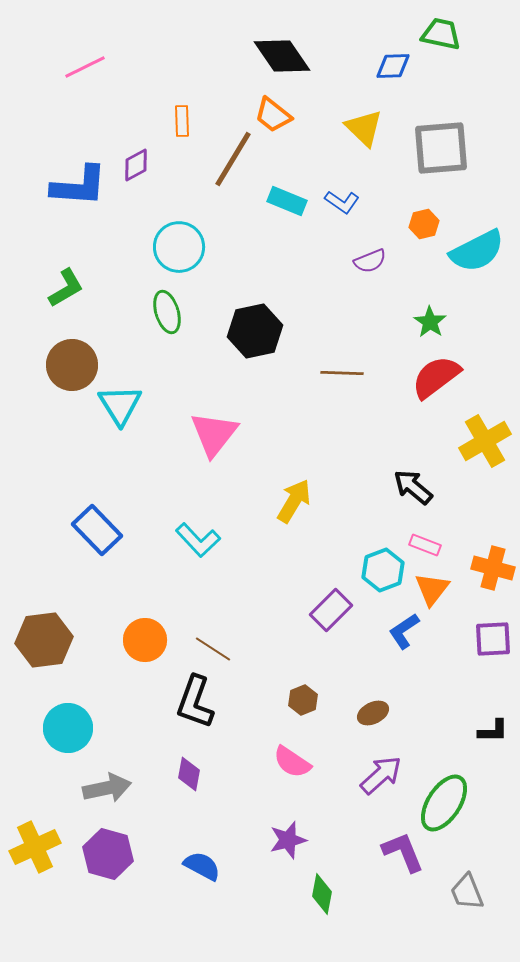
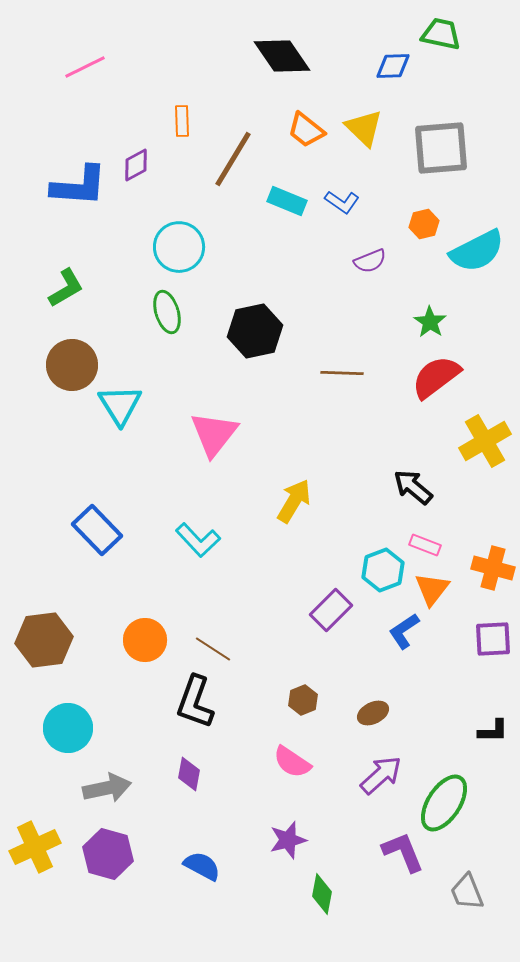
orange trapezoid at (273, 115): moved 33 px right, 15 px down
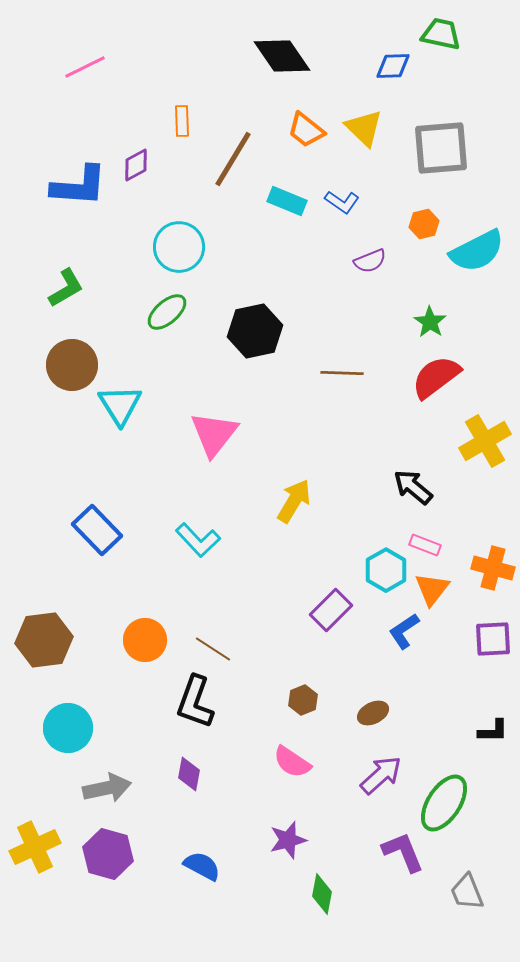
green ellipse at (167, 312): rotated 66 degrees clockwise
cyan hexagon at (383, 570): moved 3 px right; rotated 9 degrees counterclockwise
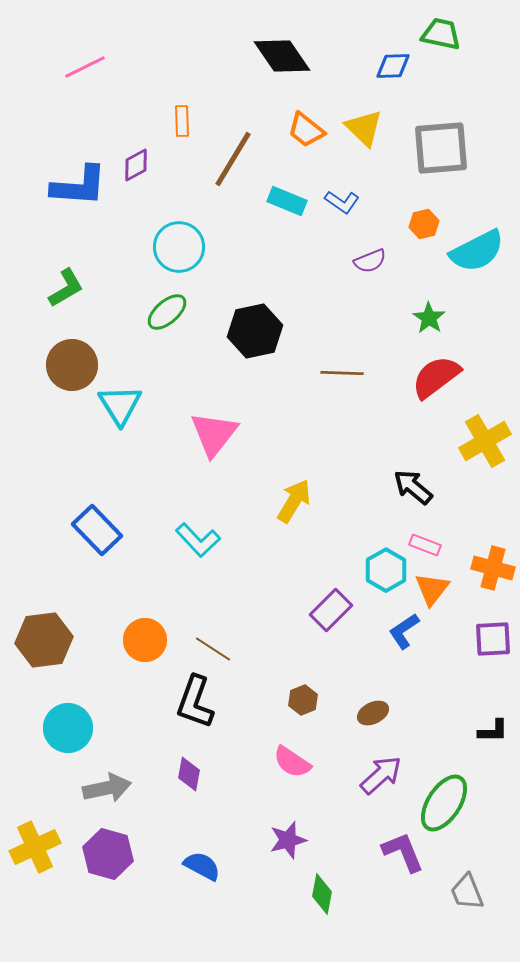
green star at (430, 322): moved 1 px left, 4 px up
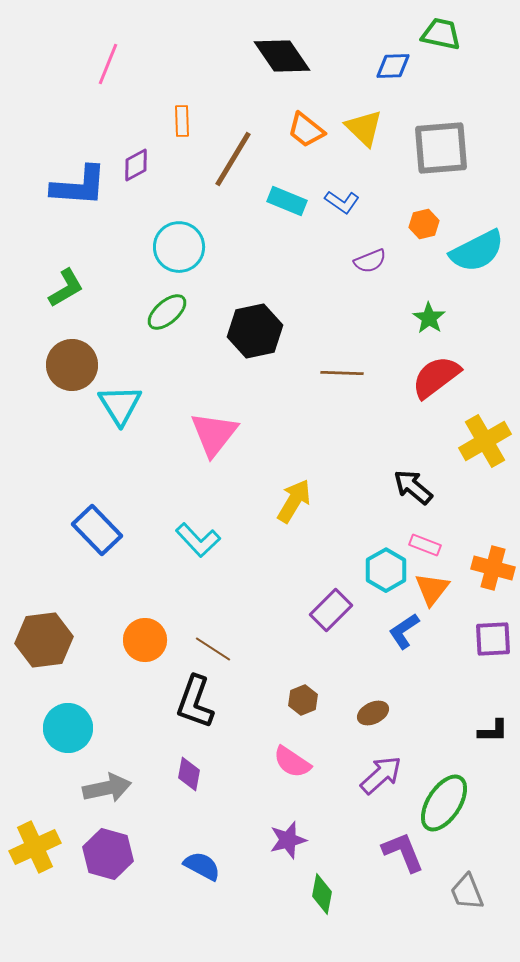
pink line at (85, 67): moved 23 px right, 3 px up; rotated 42 degrees counterclockwise
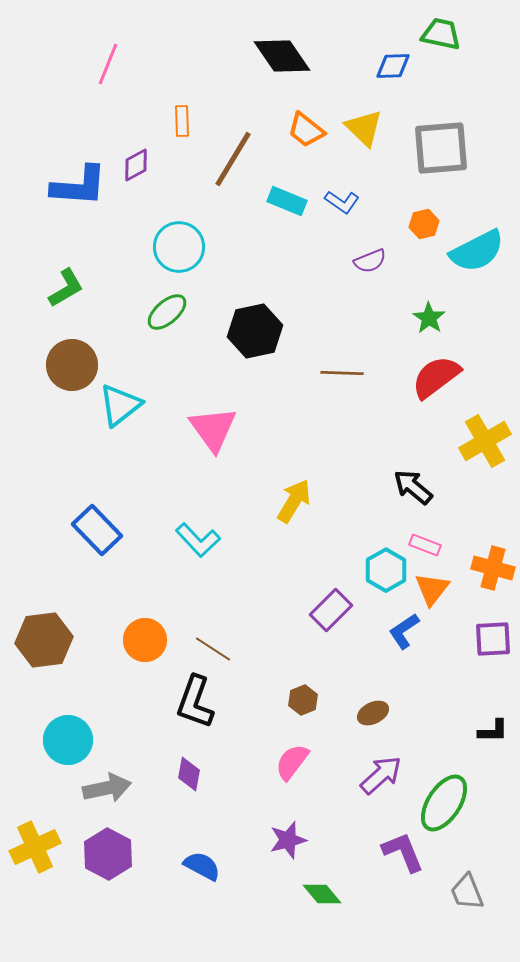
cyan triangle at (120, 405): rotated 24 degrees clockwise
pink triangle at (214, 434): moved 1 px left, 5 px up; rotated 14 degrees counterclockwise
cyan circle at (68, 728): moved 12 px down
pink semicircle at (292, 762): rotated 93 degrees clockwise
purple hexagon at (108, 854): rotated 12 degrees clockwise
green diamond at (322, 894): rotated 51 degrees counterclockwise
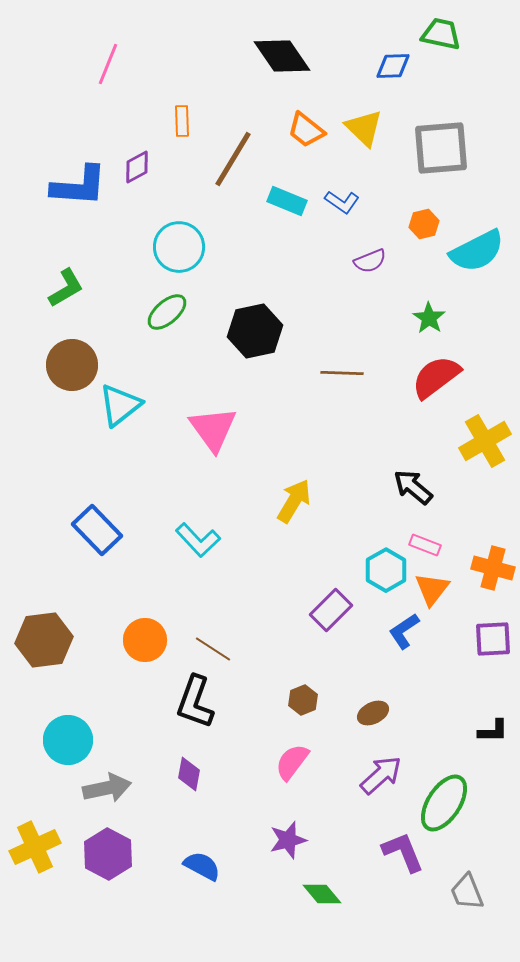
purple diamond at (136, 165): moved 1 px right, 2 px down
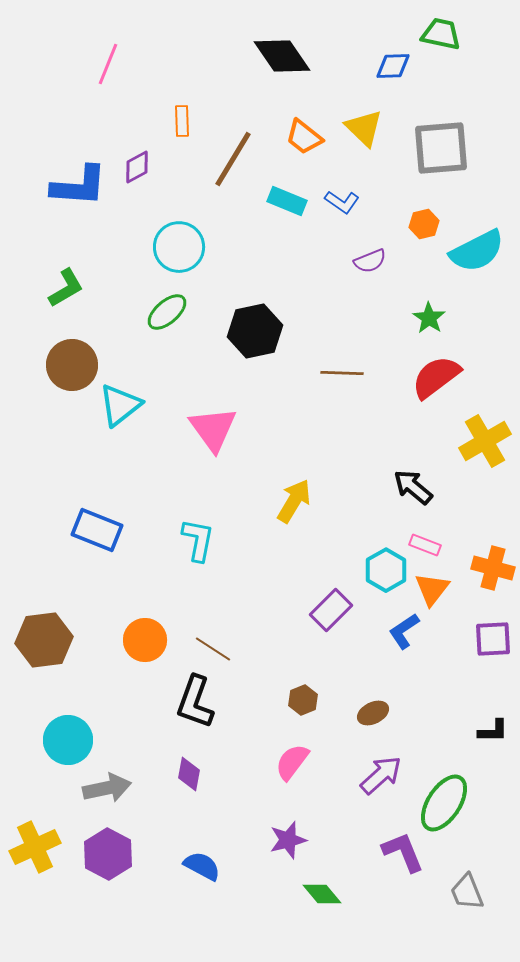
orange trapezoid at (306, 130): moved 2 px left, 7 px down
blue rectangle at (97, 530): rotated 24 degrees counterclockwise
cyan L-shape at (198, 540): rotated 126 degrees counterclockwise
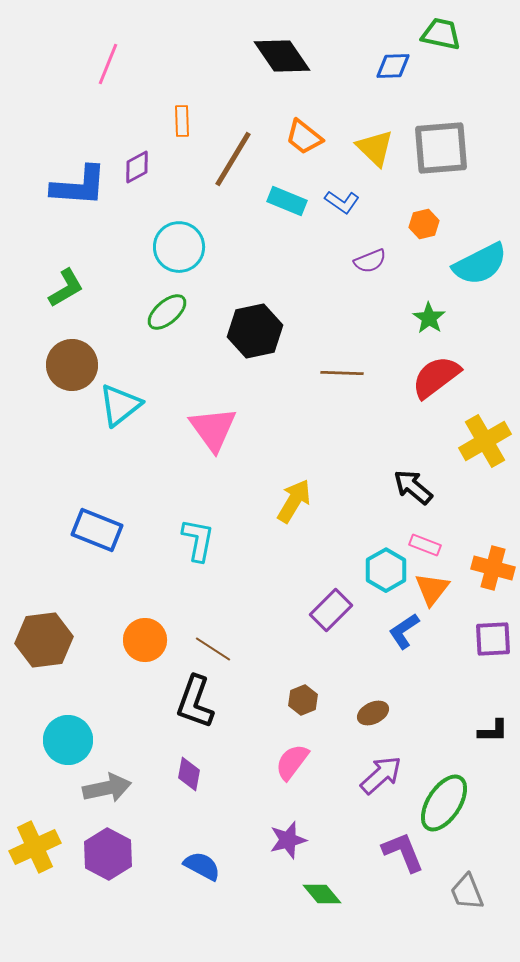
yellow triangle at (364, 128): moved 11 px right, 20 px down
cyan semicircle at (477, 251): moved 3 px right, 13 px down
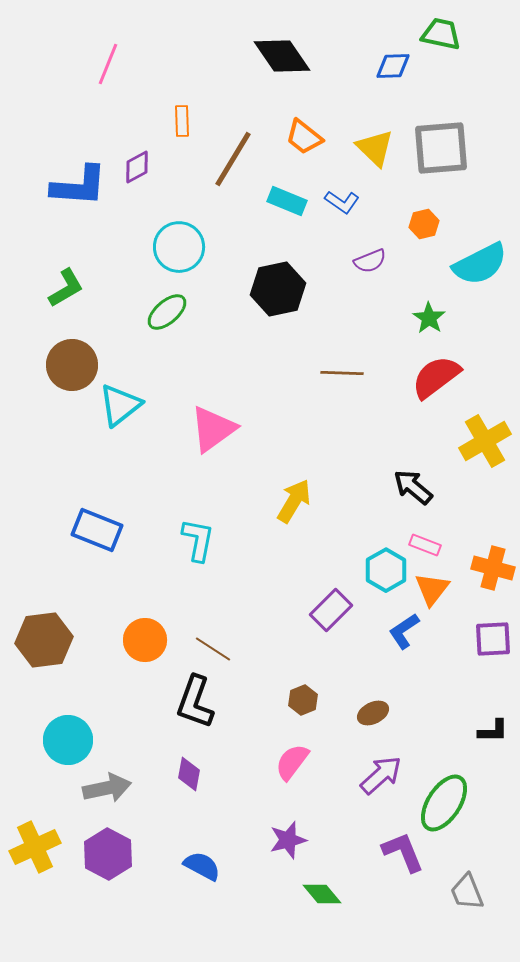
black hexagon at (255, 331): moved 23 px right, 42 px up
pink triangle at (213, 429): rotated 30 degrees clockwise
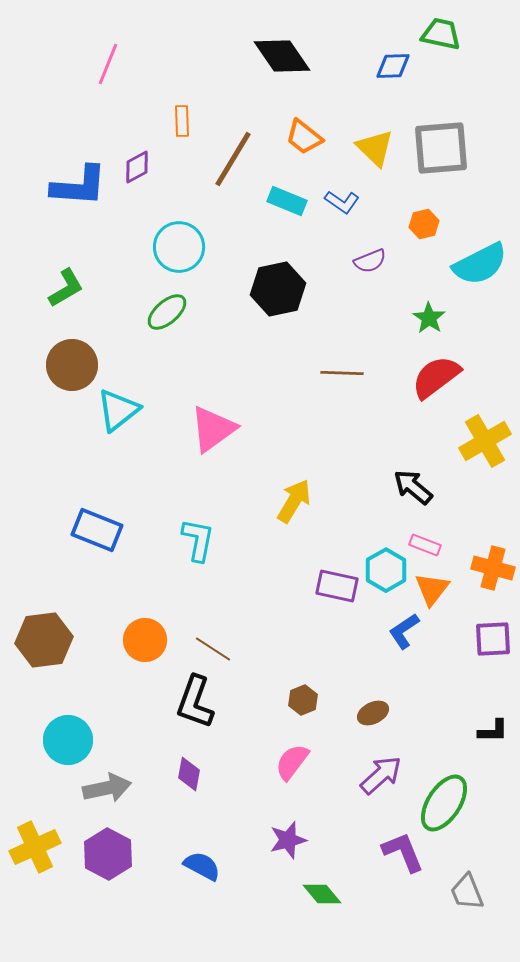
cyan triangle at (120, 405): moved 2 px left, 5 px down
purple rectangle at (331, 610): moved 6 px right, 24 px up; rotated 57 degrees clockwise
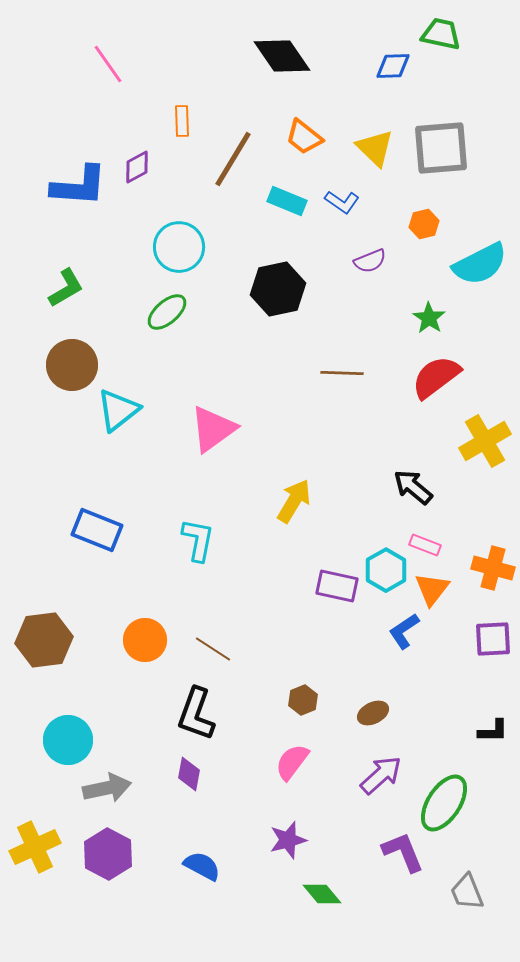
pink line at (108, 64): rotated 57 degrees counterclockwise
black L-shape at (195, 702): moved 1 px right, 12 px down
